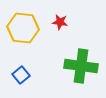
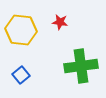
yellow hexagon: moved 2 px left, 2 px down
green cross: rotated 16 degrees counterclockwise
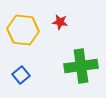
yellow hexagon: moved 2 px right
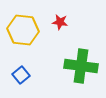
green cross: rotated 16 degrees clockwise
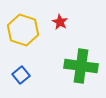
red star: rotated 21 degrees clockwise
yellow hexagon: rotated 12 degrees clockwise
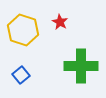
green cross: rotated 8 degrees counterclockwise
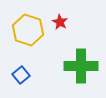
yellow hexagon: moved 5 px right
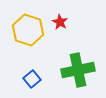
green cross: moved 3 px left, 4 px down; rotated 12 degrees counterclockwise
blue square: moved 11 px right, 4 px down
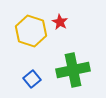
yellow hexagon: moved 3 px right, 1 px down
green cross: moved 5 px left
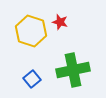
red star: rotated 14 degrees counterclockwise
